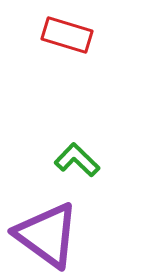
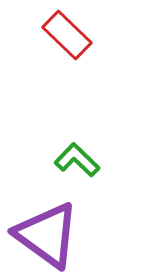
red rectangle: rotated 27 degrees clockwise
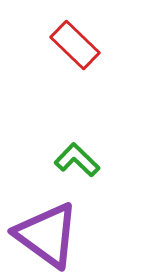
red rectangle: moved 8 px right, 10 px down
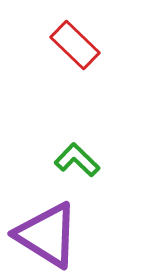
purple triangle: rotated 4 degrees counterclockwise
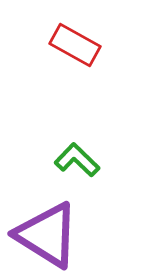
red rectangle: rotated 15 degrees counterclockwise
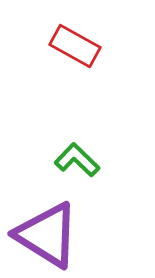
red rectangle: moved 1 px down
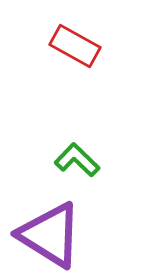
purple triangle: moved 3 px right
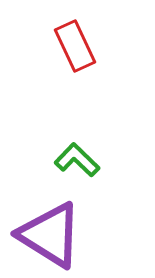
red rectangle: rotated 36 degrees clockwise
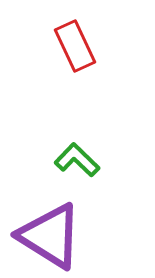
purple triangle: moved 1 px down
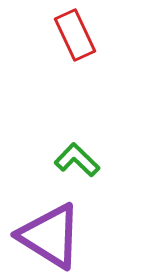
red rectangle: moved 11 px up
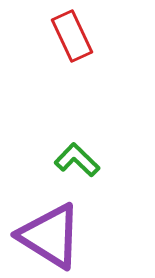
red rectangle: moved 3 px left, 1 px down
